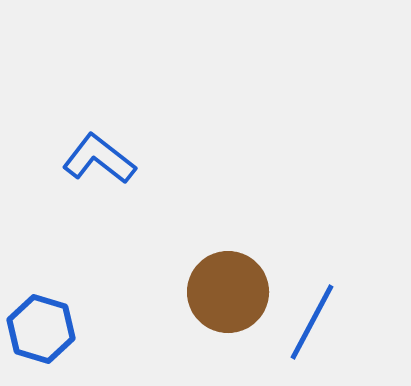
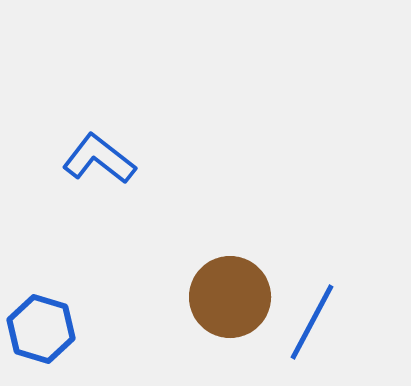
brown circle: moved 2 px right, 5 px down
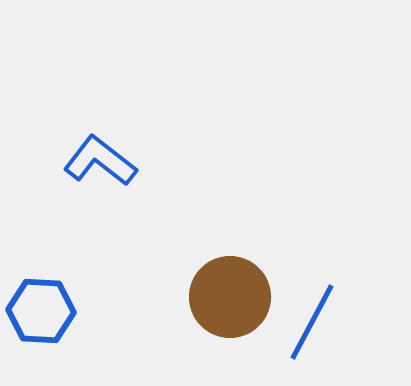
blue L-shape: moved 1 px right, 2 px down
blue hexagon: moved 18 px up; rotated 14 degrees counterclockwise
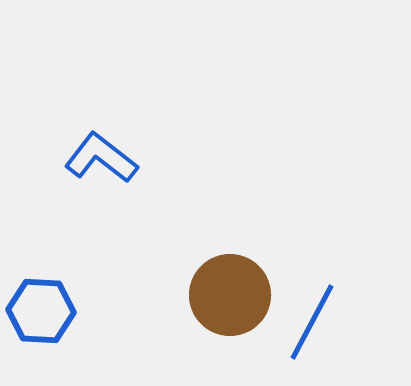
blue L-shape: moved 1 px right, 3 px up
brown circle: moved 2 px up
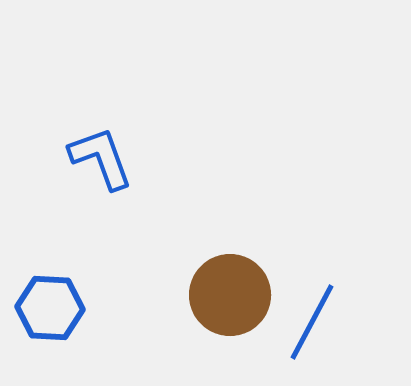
blue L-shape: rotated 32 degrees clockwise
blue hexagon: moved 9 px right, 3 px up
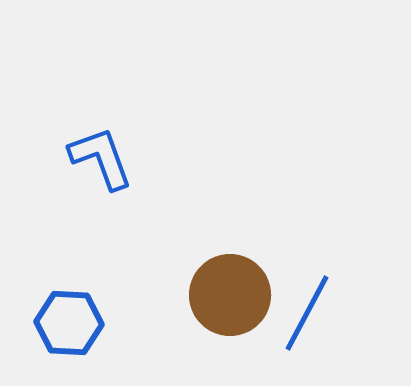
blue hexagon: moved 19 px right, 15 px down
blue line: moved 5 px left, 9 px up
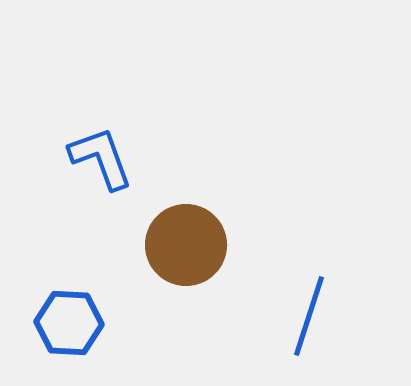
brown circle: moved 44 px left, 50 px up
blue line: moved 2 px right, 3 px down; rotated 10 degrees counterclockwise
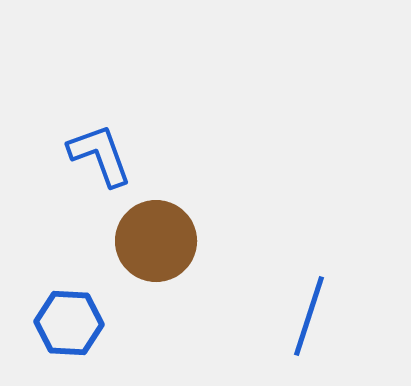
blue L-shape: moved 1 px left, 3 px up
brown circle: moved 30 px left, 4 px up
